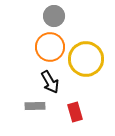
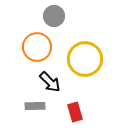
orange circle: moved 13 px left
yellow circle: moved 1 px left
black arrow: rotated 15 degrees counterclockwise
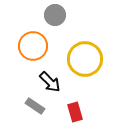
gray circle: moved 1 px right, 1 px up
orange circle: moved 4 px left, 1 px up
gray rectangle: rotated 36 degrees clockwise
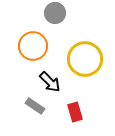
gray circle: moved 2 px up
